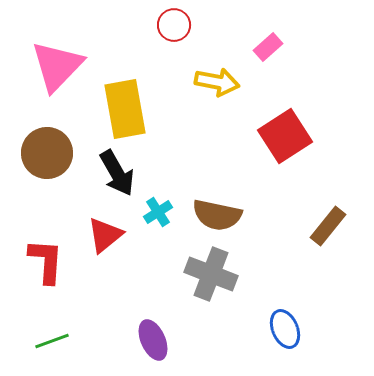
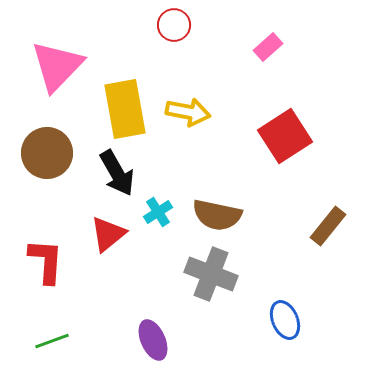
yellow arrow: moved 29 px left, 30 px down
red triangle: moved 3 px right, 1 px up
blue ellipse: moved 9 px up
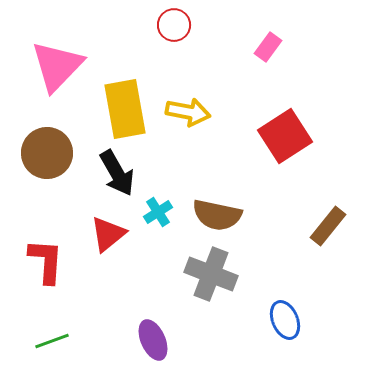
pink rectangle: rotated 12 degrees counterclockwise
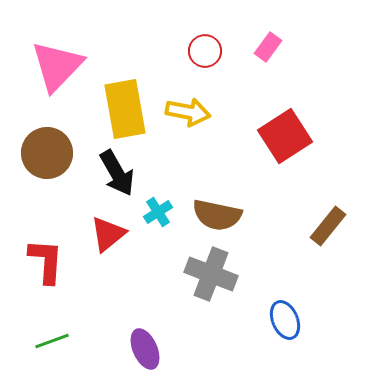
red circle: moved 31 px right, 26 px down
purple ellipse: moved 8 px left, 9 px down
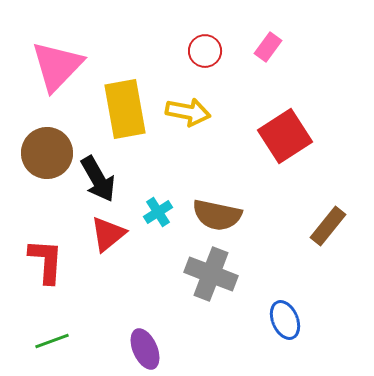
black arrow: moved 19 px left, 6 px down
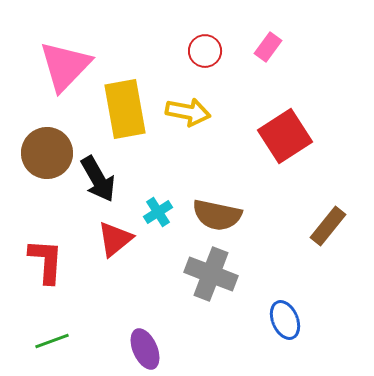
pink triangle: moved 8 px right
red triangle: moved 7 px right, 5 px down
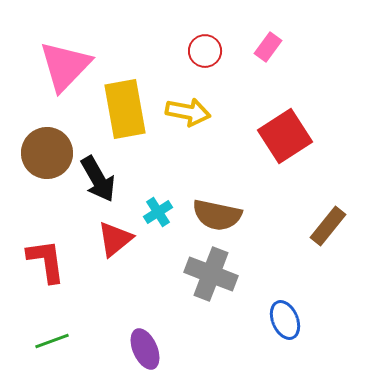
red L-shape: rotated 12 degrees counterclockwise
